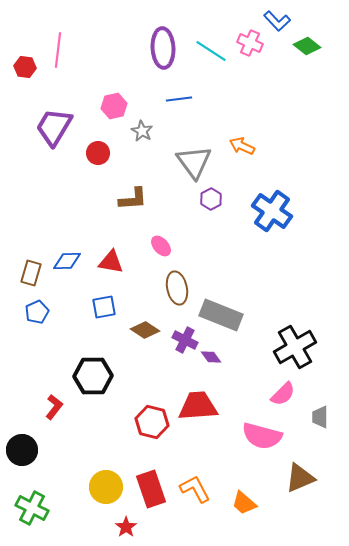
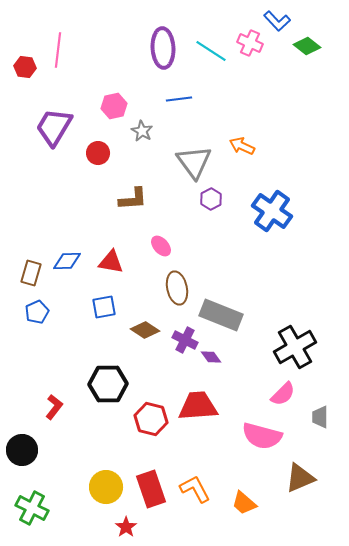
black hexagon at (93, 376): moved 15 px right, 8 px down
red hexagon at (152, 422): moved 1 px left, 3 px up
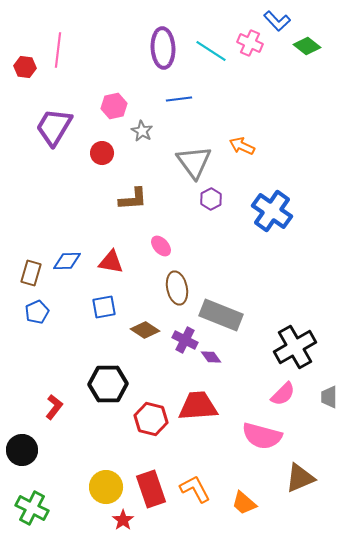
red circle at (98, 153): moved 4 px right
gray trapezoid at (320, 417): moved 9 px right, 20 px up
red star at (126, 527): moved 3 px left, 7 px up
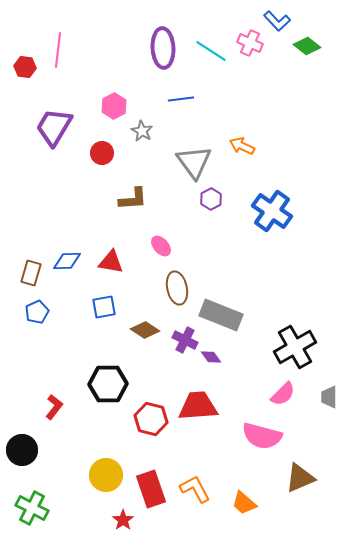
blue line at (179, 99): moved 2 px right
pink hexagon at (114, 106): rotated 15 degrees counterclockwise
yellow circle at (106, 487): moved 12 px up
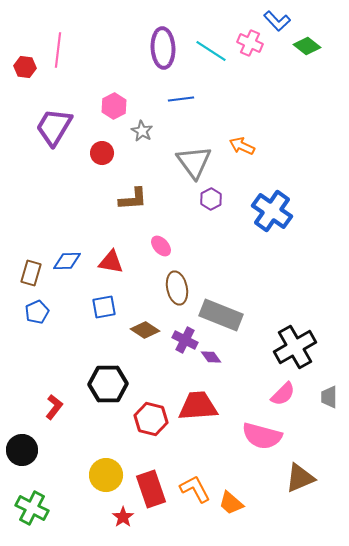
orange trapezoid at (244, 503): moved 13 px left
red star at (123, 520): moved 3 px up
